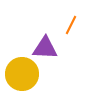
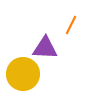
yellow circle: moved 1 px right
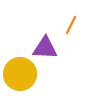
yellow circle: moved 3 px left
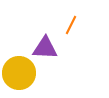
yellow circle: moved 1 px left, 1 px up
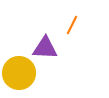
orange line: moved 1 px right
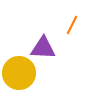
purple triangle: moved 2 px left
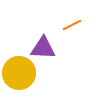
orange line: rotated 36 degrees clockwise
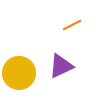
purple triangle: moved 18 px right, 18 px down; rotated 28 degrees counterclockwise
